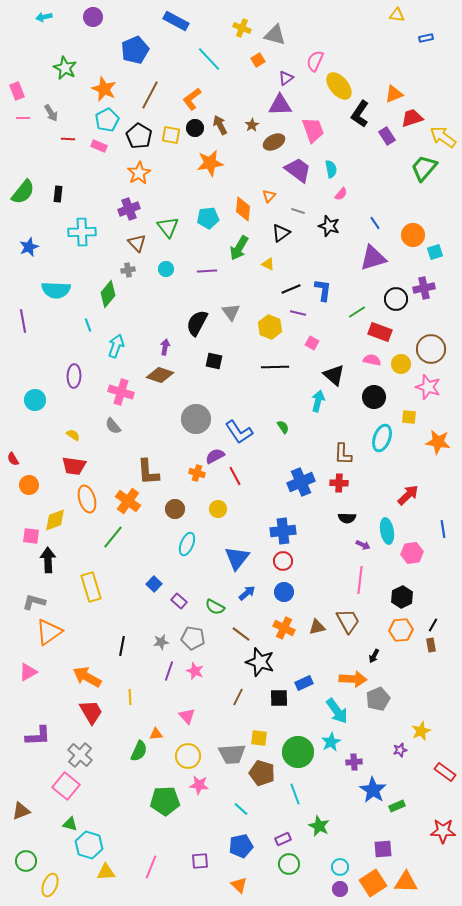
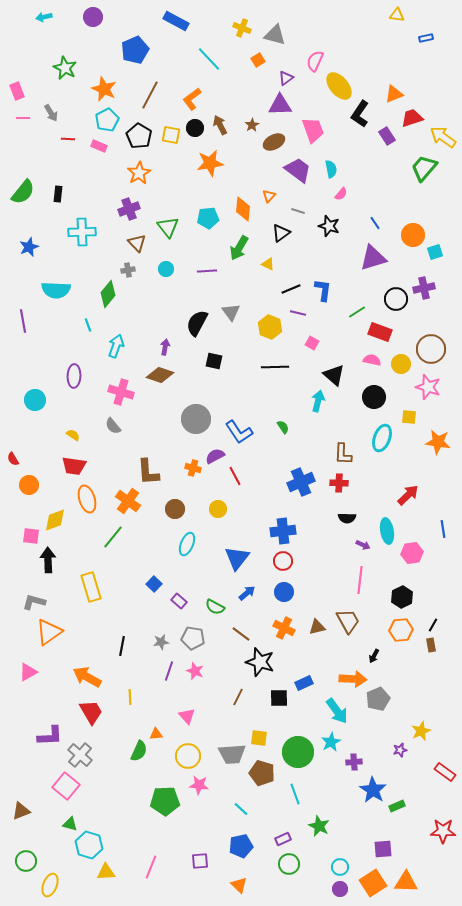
orange cross at (197, 473): moved 4 px left, 5 px up
purple L-shape at (38, 736): moved 12 px right
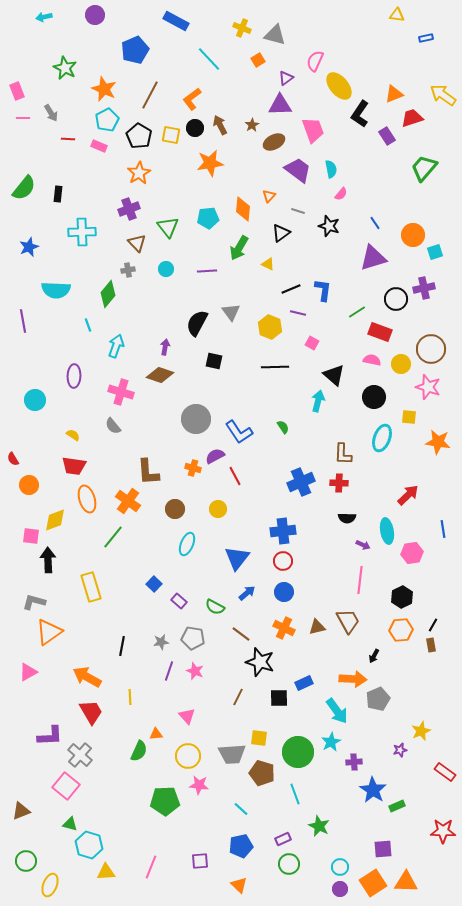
purple circle at (93, 17): moved 2 px right, 2 px up
yellow arrow at (443, 137): moved 42 px up
green semicircle at (23, 192): moved 1 px right, 4 px up
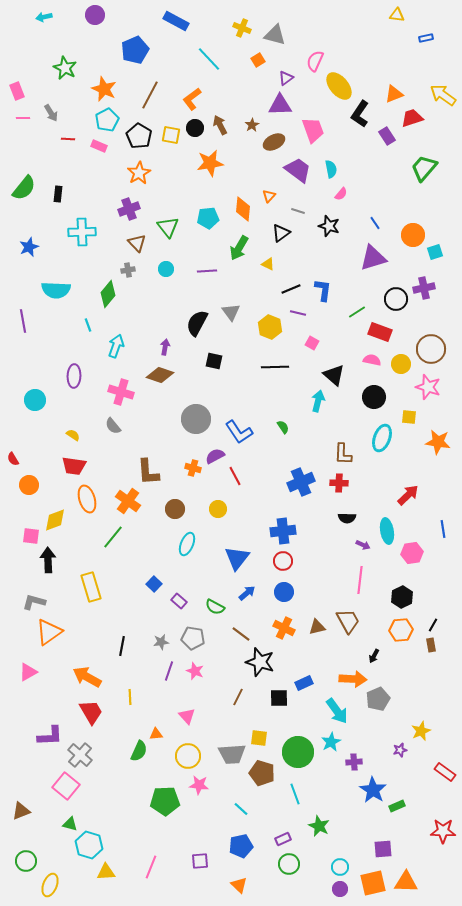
orange square at (373, 883): rotated 20 degrees clockwise
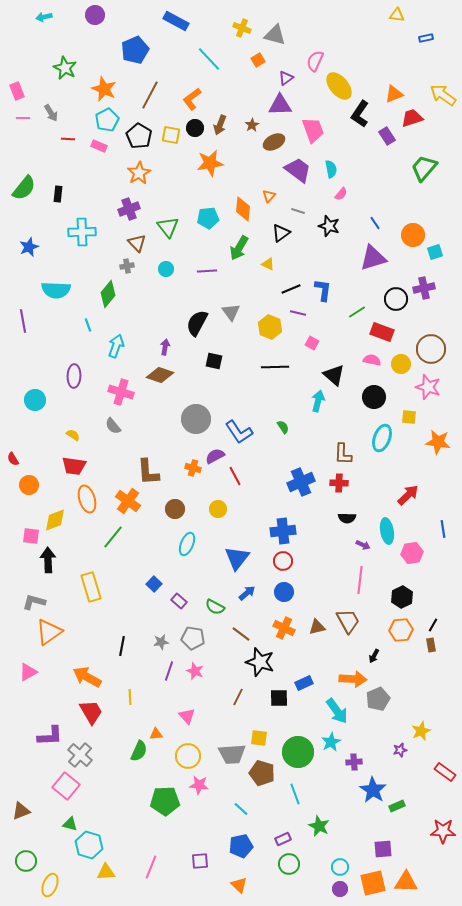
brown arrow at (220, 125): rotated 132 degrees counterclockwise
gray cross at (128, 270): moved 1 px left, 4 px up
red rectangle at (380, 332): moved 2 px right
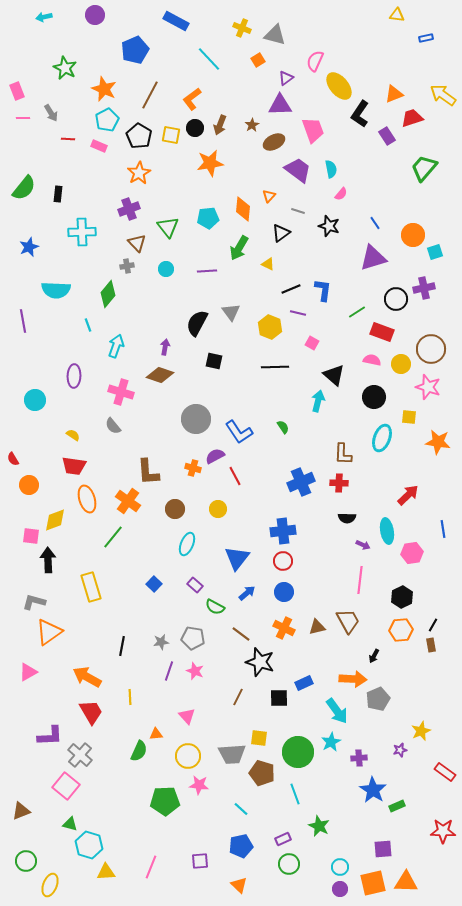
purple rectangle at (179, 601): moved 16 px right, 16 px up
purple cross at (354, 762): moved 5 px right, 4 px up
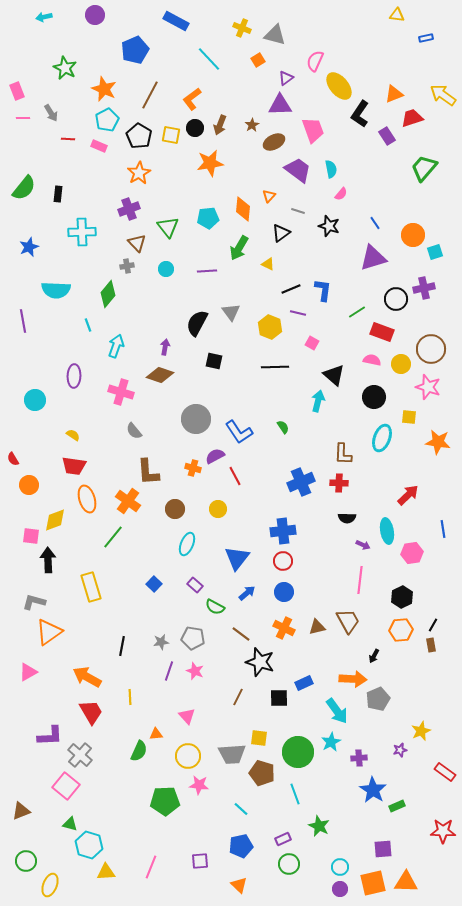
gray semicircle at (113, 426): moved 21 px right, 5 px down
